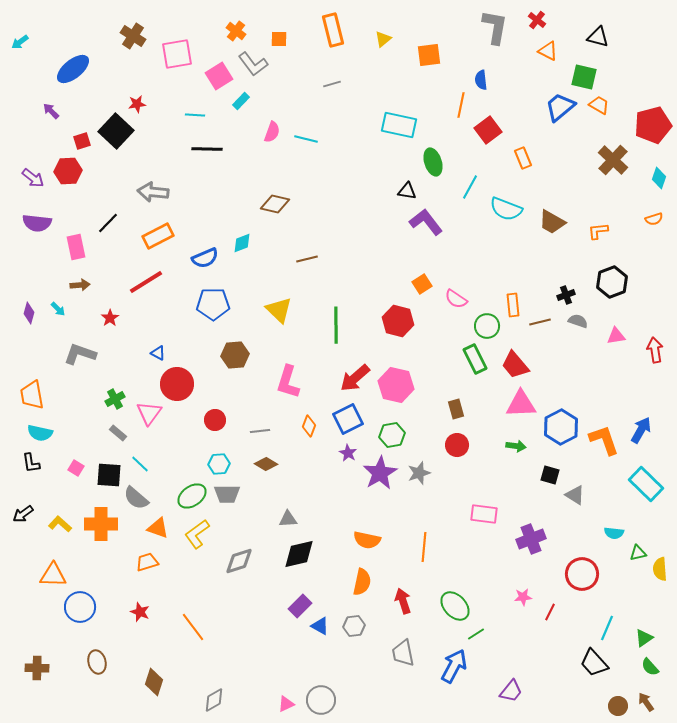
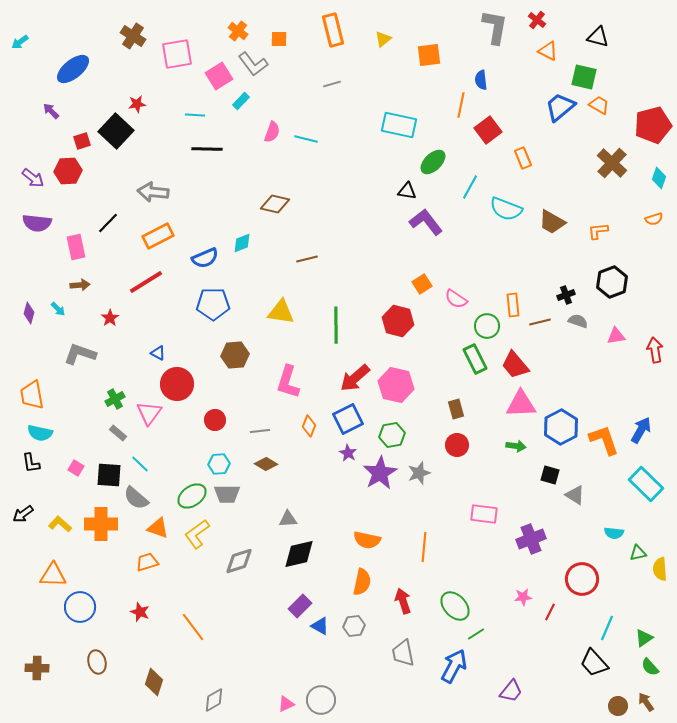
orange cross at (236, 31): moved 2 px right
brown cross at (613, 160): moved 1 px left, 3 px down
green ellipse at (433, 162): rotated 64 degrees clockwise
yellow triangle at (279, 310): moved 2 px right, 2 px down; rotated 36 degrees counterclockwise
red circle at (582, 574): moved 5 px down
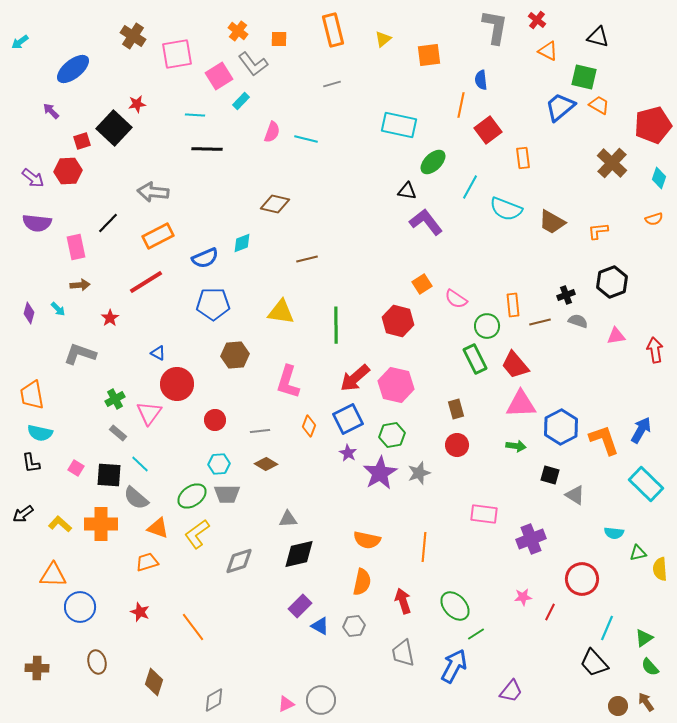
black square at (116, 131): moved 2 px left, 3 px up
orange rectangle at (523, 158): rotated 15 degrees clockwise
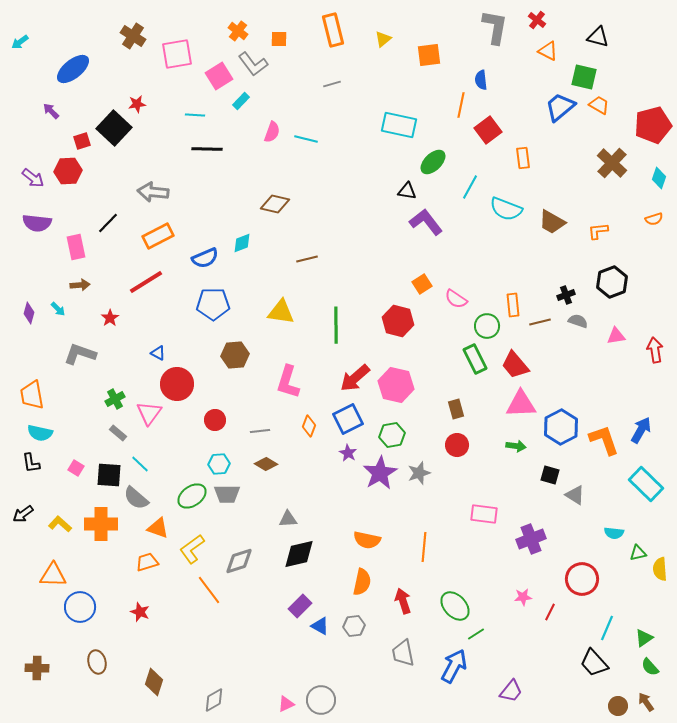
yellow L-shape at (197, 534): moved 5 px left, 15 px down
orange line at (193, 627): moved 16 px right, 37 px up
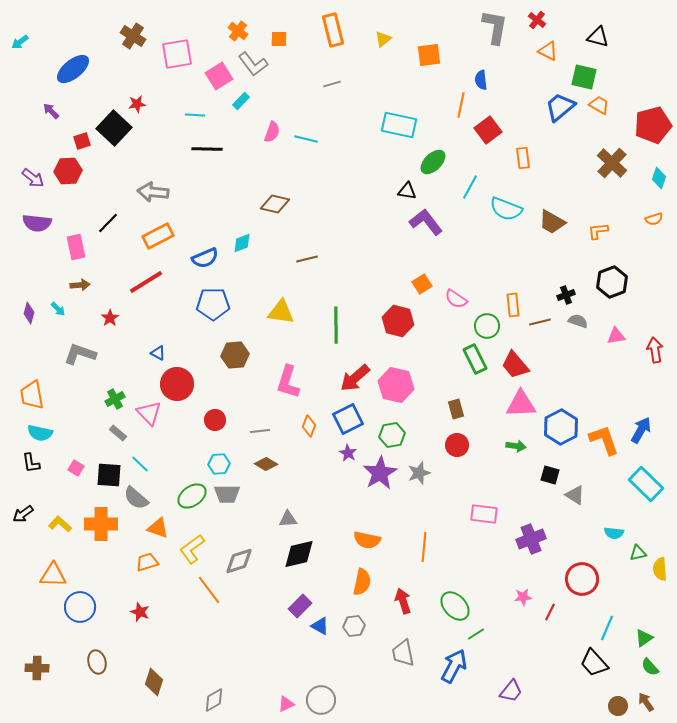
pink triangle at (149, 413): rotated 20 degrees counterclockwise
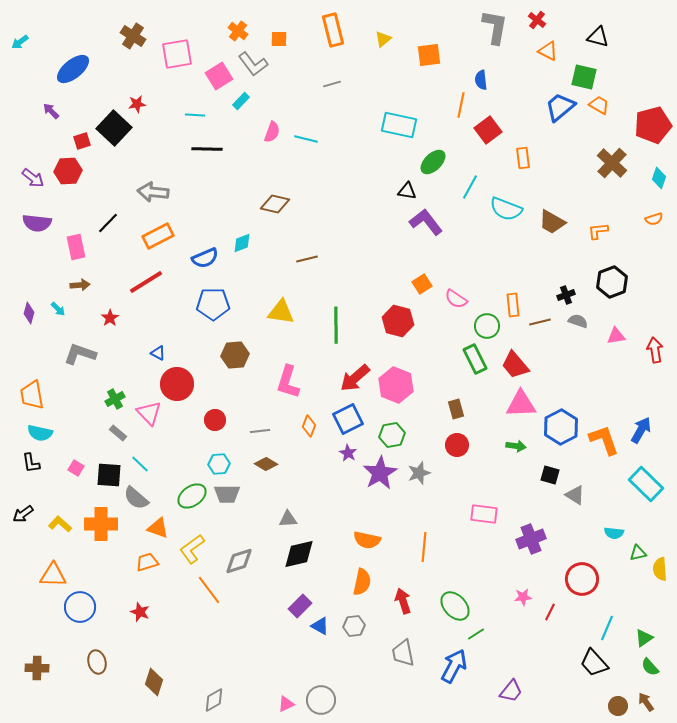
pink hexagon at (396, 385): rotated 8 degrees clockwise
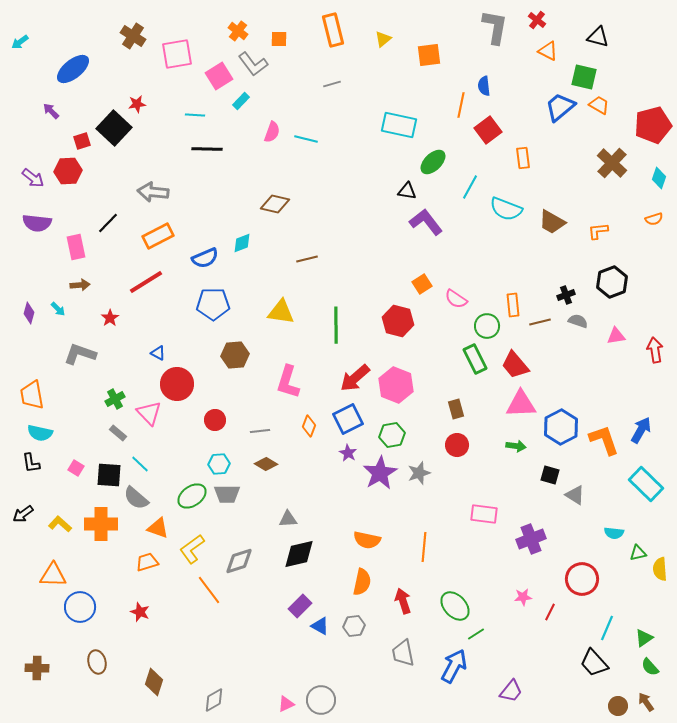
blue semicircle at (481, 80): moved 3 px right, 6 px down
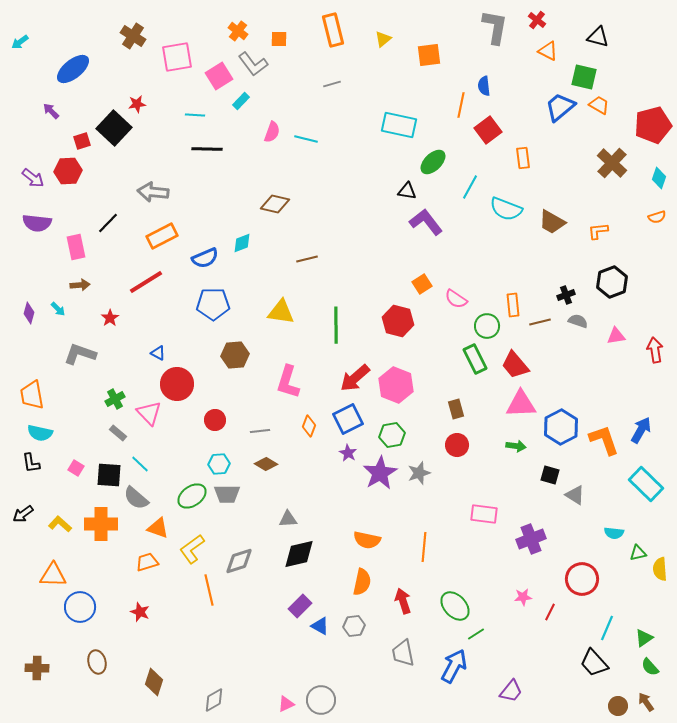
pink square at (177, 54): moved 3 px down
orange semicircle at (654, 219): moved 3 px right, 2 px up
orange rectangle at (158, 236): moved 4 px right
orange line at (209, 590): rotated 24 degrees clockwise
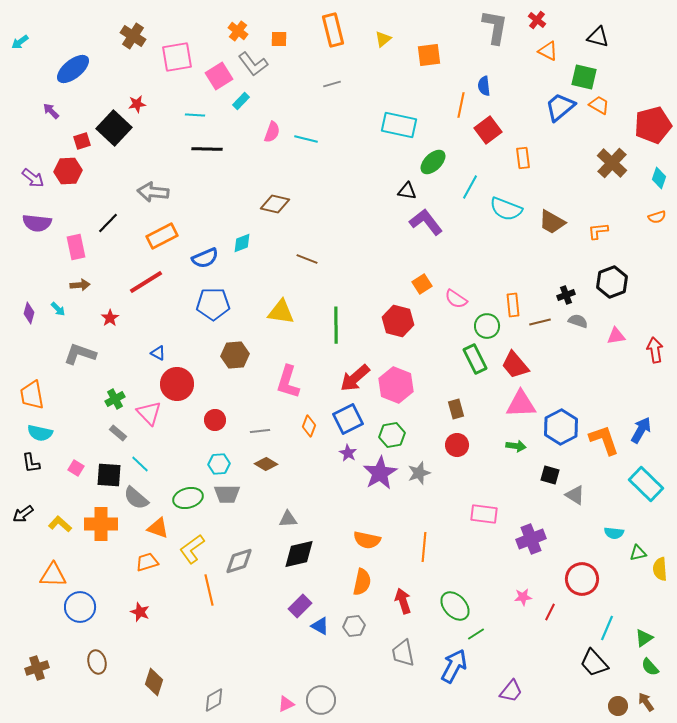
brown line at (307, 259): rotated 35 degrees clockwise
green ellipse at (192, 496): moved 4 px left, 2 px down; rotated 20 degrees clockwise
brown cross at (37, 668): rotated 20 degrees counterclockwise
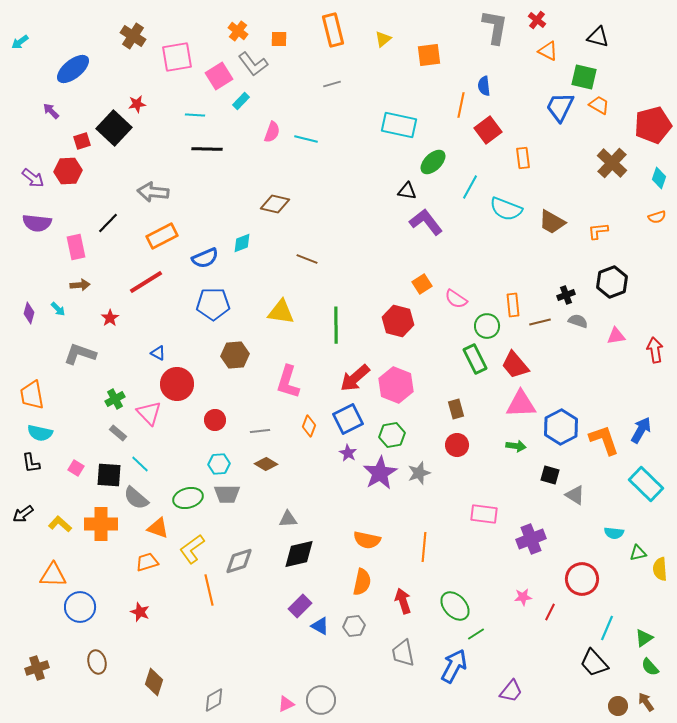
blue trapezoid at (560, 107): rotated 24 degrees counterclockwise
